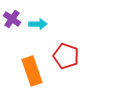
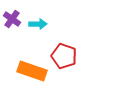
red pentagon: moved 2 px left
orange rectangle: rotated 52 degrees counterclockwise
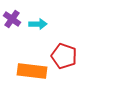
orange rectangle: rotated 12 degrees counterclockwise
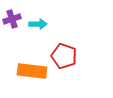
purple cross: rotated 36 degrees clockwise
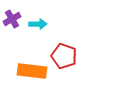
purple cross: rotated 12 degrees counterclockwise
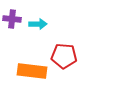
purple cross: rotated 36 degrees clockwise
red pentagon: rotated 15 degrees counterclockwise
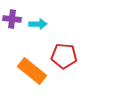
orange rectangle: rotated 32 degrees clockwise
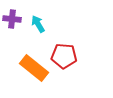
cyan arrow: rotated 120 degrees counterclockwise
orange rectangle: moved 2 px right, 3 px up
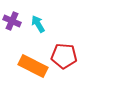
purple cross: moved 2 px down; rotated 18 degrees clockwise
orange rectangle: moved 1 px left, 2 px up; rotated 12 degrees counterclockwise
